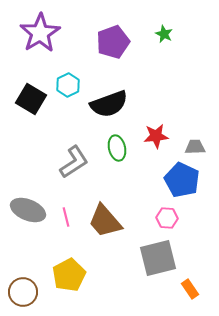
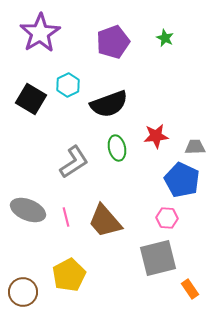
green star: moved 1 px right, 4 px down
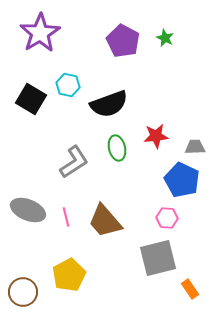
purple pentagon: moved 10 px right, 1 px up; rotated 24 degrees counterclockwise
cyan hexagon: rotated 20 degrees counterclockwise
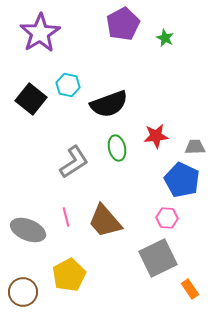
purple pentagon: moved 17 px up; rotated 16 degrees clockwise
black square: rotated 8 degrees clockwise
gray ellipse: moved 20 px down
gray square: rotated 12 degrees counterclockwise
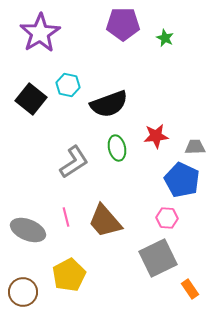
purple pentagon: rotated 28 degrees clockwise
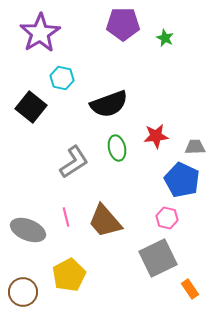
cyan hexagon: moved 6 px left, 7 px up
black square: moved 8 px down
pink hexagon: rotated 10 degrees clockwise
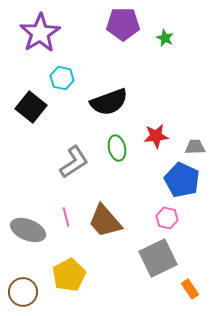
black semicircle: moved 2 px up
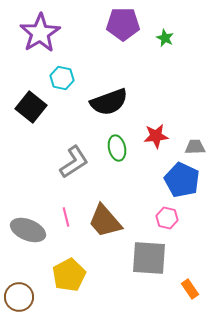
gray square: moved 9 px left; rotated 30 degrees clockwise
brown circle: moved 4 px left, 5 px down
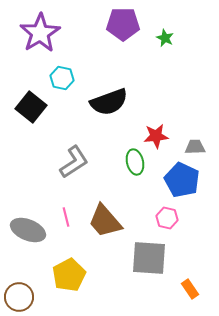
green ellipse: moved 18 px right, 14 px down
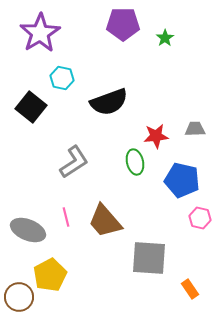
green star: rotated 12 degrees clockwise
gray trapezoid: moved 18 px up
blue pentagon: rotated 12 degrees counterclockwise
pink hexagon: moved 33 px right
yellow pentagon: moved 19 px left
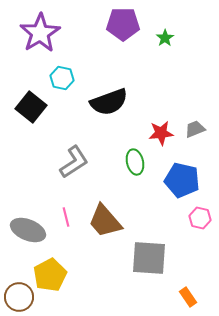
gray trapezoid: rotated 20 degrees counterclockwise
red star: moved 5 px right, 3 px up
orange rectangle: moved 2 px left, 8 px down
